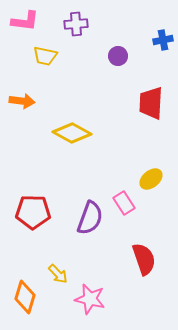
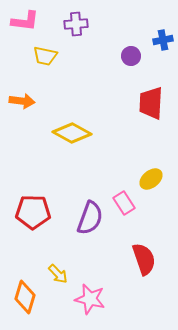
purple circle: moved 13 px right
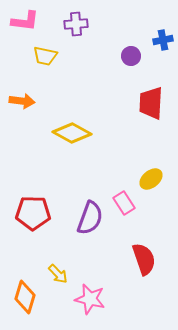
red pentagon: moved 1 px down
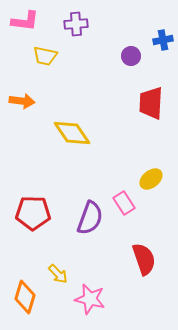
yellow diamond: rotated 27 degrees clockwise
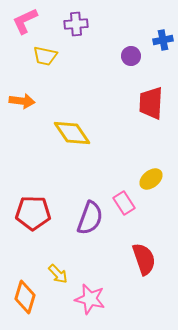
pink L-shape: rotated 148 degrees clockwise
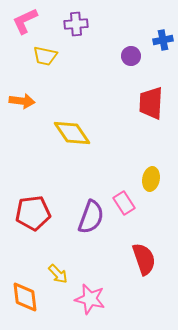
yellow ellipse: rotated 40 degrees counterclockwise
red pentagon: rotated 8 degrees counterclockwise
purple semicircle: moved 1 px right, 1 px up
orange diamond: rotated 24 degrees counterclockwise
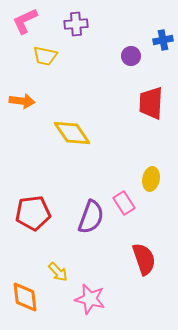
yellow arrow: moved 2 px up
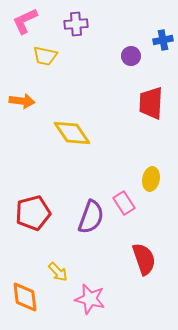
red pentagon: rotated 8 degrees counterclockwise
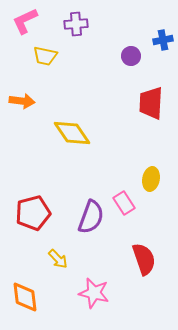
yellow arrow: moved 13 px up
pink star: moved 4 px right, 6 px up
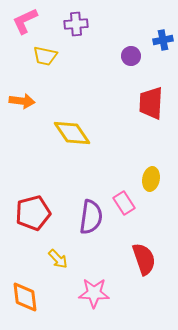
purple semicircle: rotated 12 degrees counterclockwise
pink star: rotated 12 degrees counterclockwise
